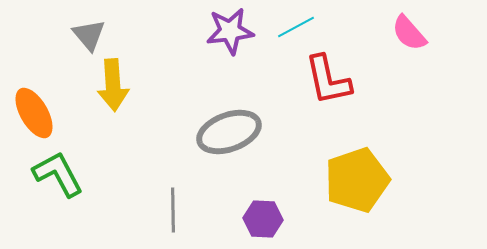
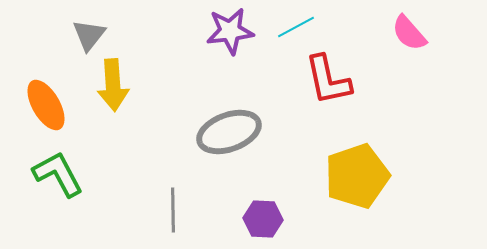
gray triangle: rotated 18 degrees clockwise
orange ellipse: moved 12 px right, 8 px up
yellow pentagon: moved 4 px up
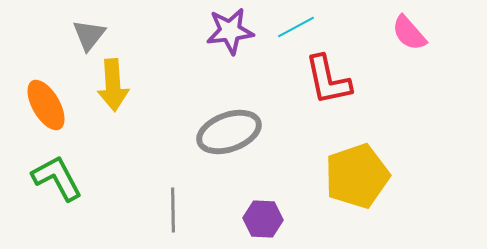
green L-shape: moved 1 px left, 4 px down
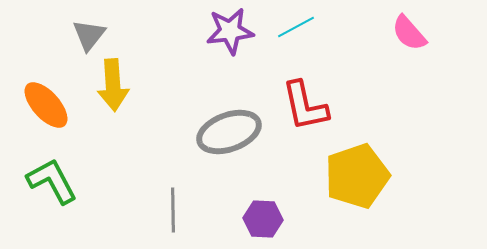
red L-shape: moved 23 px left, 26 px down
orange ellipse: rotated 12 degrees counterclockwise
green L-shape: moved 5 px left, 3 px down
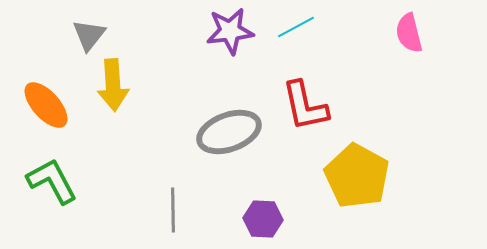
pink semicircle: rotated 27 degrees clockwise
yellow pentagon: rotated 24 degrees counterclockwise
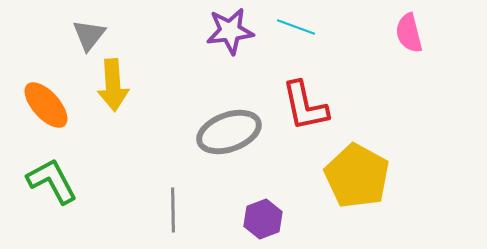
cyan line: rotated 48 degrees clockwise
purple hexagon: rotated 24 degrees counterclockwise
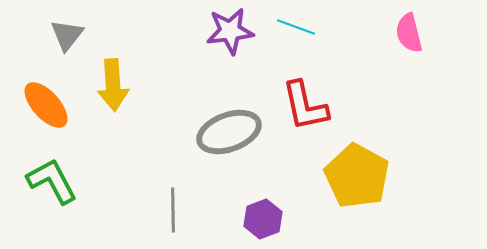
gray triangle: moved 22 px left
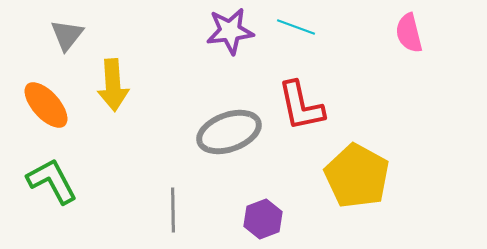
red L-shape: moved 4 px left
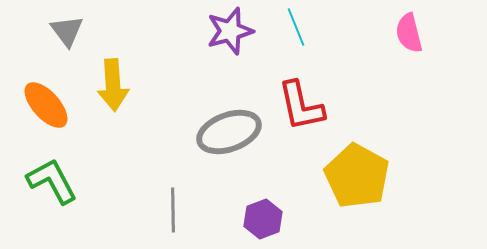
cyan line: rotated 48 degrees clockwise
purple star: rotated 9 degrees counterclockwise
gray triangle: moved 4 px up; rotated 15 degrees counterclockwise
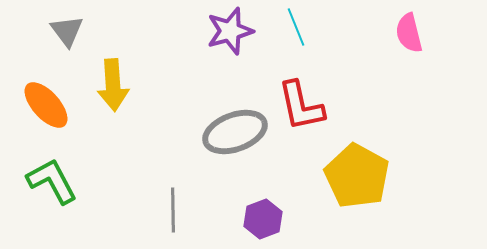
gray ellipse: moved 6 px right
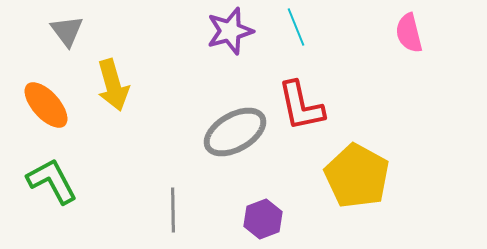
yellow arrow: rotated 12 degrees counterclockwise
gray ellipse: rotated 10 degrees counterclockwise
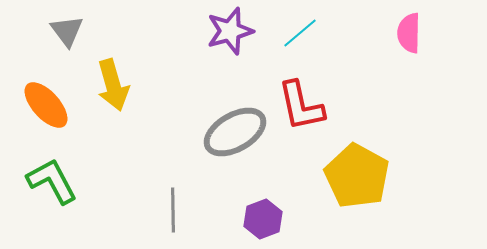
cyan line: moved 4 px right, 6 px down; rotated 72 degrees clockwise
pink semicircle: rotated 15 degrees clockwise
